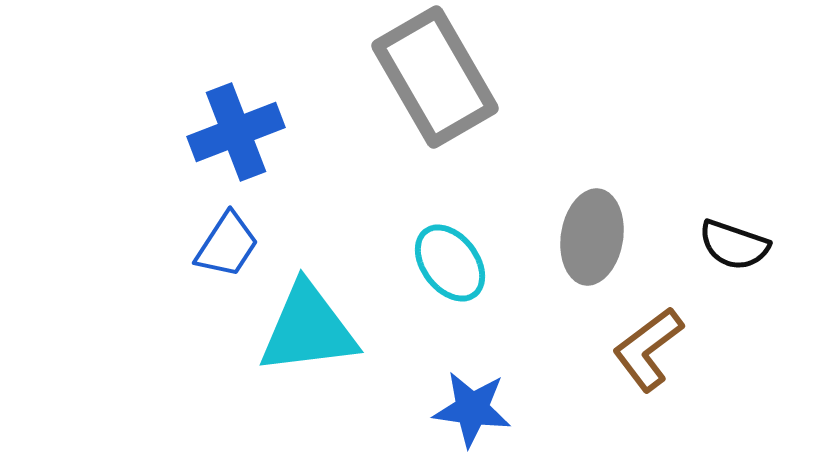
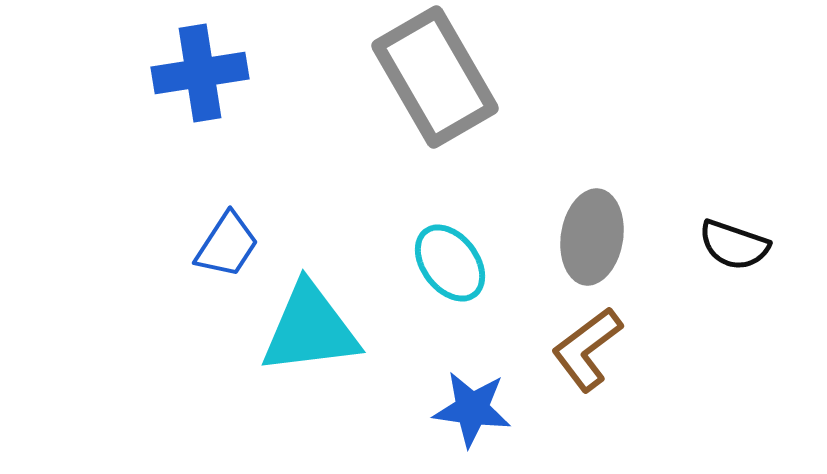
blue cross: moved 36 px left, 59 px up; rotated 12 degrees clockwise
cyan triangle: moved 2 px right
brown L-shape: moved 61 px left
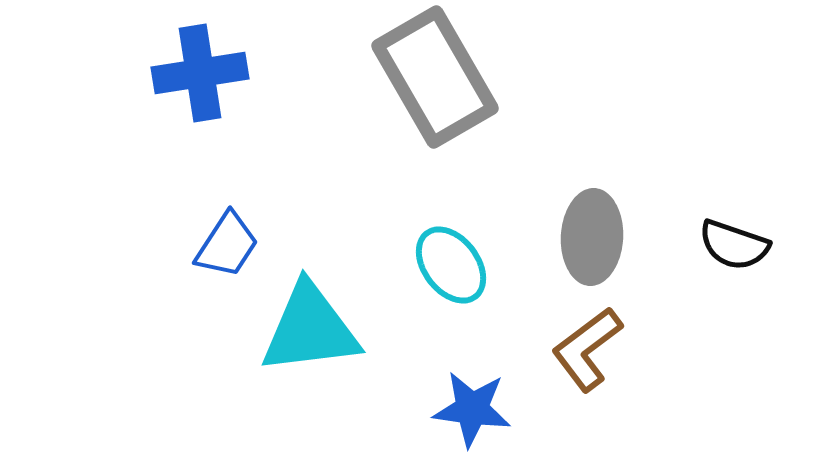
gray ellipse: rotated 6 degrees counterclockwise
cyan ellipse: moved 1 px right, 2 px down
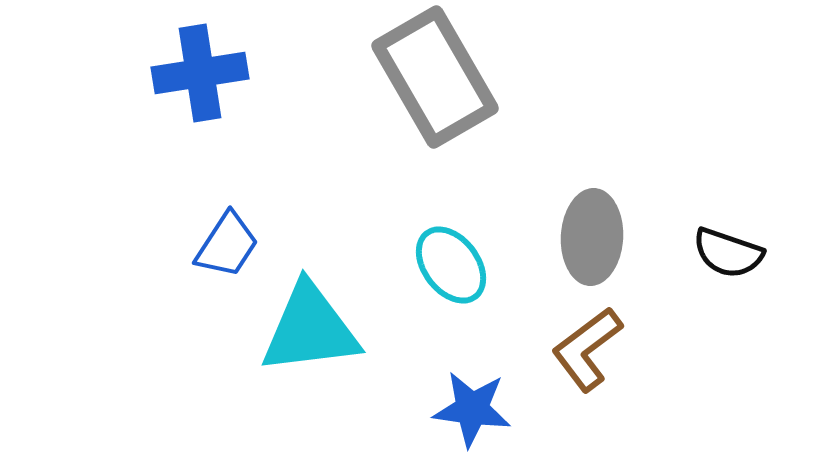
black semicircle: moved 6 px left, 8 px down
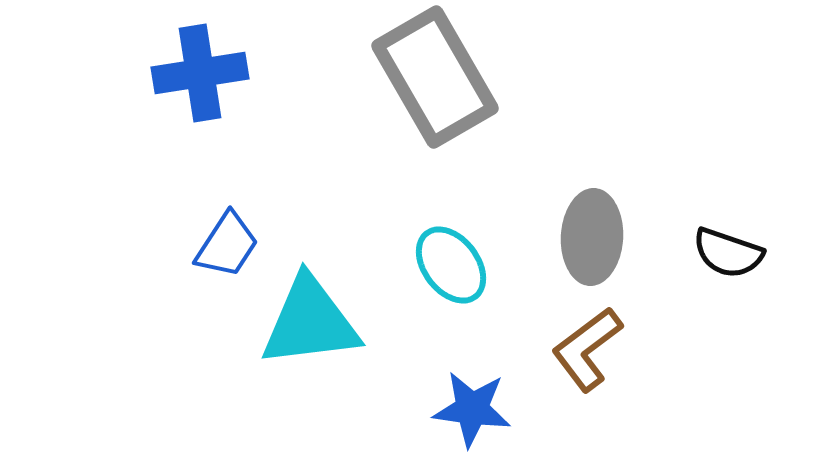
cyan triangle: moved 7 px up
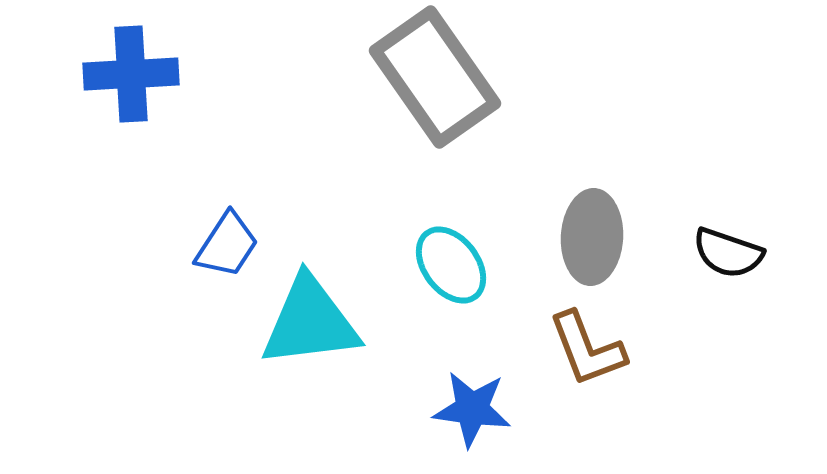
blue cross: moved 69 px left, 1 px down; rotated 6 degrees clockwise
gray rectangle: rotated 5 degrees counterclockwise
brown L-shape: rotated 74 degrees counterclockwise
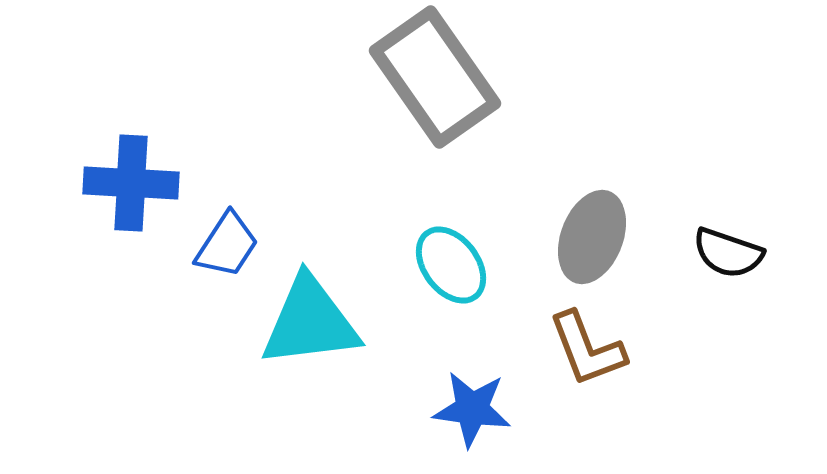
blue cross: moved 109 px down; rotated 6 degrees clockwise
gray ellipse: rotated 18 degrees clockwise
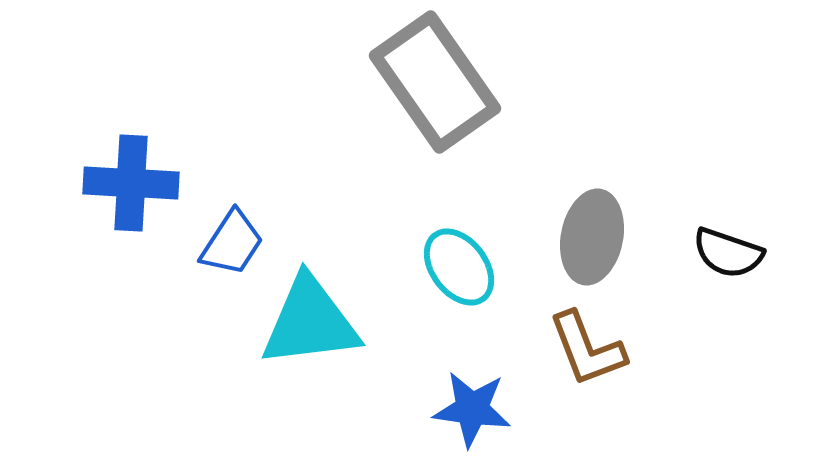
gray rectangle: moved 5 px down
gray ellipse: rotated 10 degrees counterclockwise
blue trapezoid: moved 5 px right, 2 px up
cyan ellipse: moved 8 px right, 2 px down
